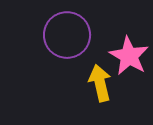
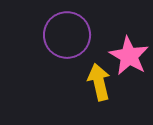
yellow arrow: moved 1 px left, 1 px up
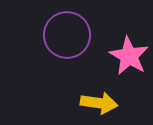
yellow arrow: moved 21 px down; rotated 111 degrees clockwise
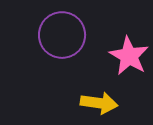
purple circle: moved 5 px left
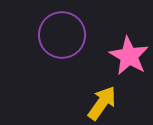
yellow arrow: moved 3 px right; rotated 63 degrees counterclockwise
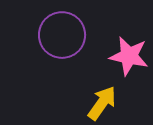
pink star: rotated 18 degrees counterclockwise
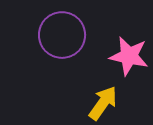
yellow arrow: moved 1 px right
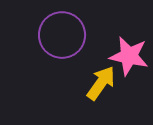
yellow arrow: moved 2 px left, 20 px up
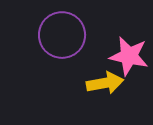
yellow arrow: moved 4 px right; rotated 45 degrees clockwise
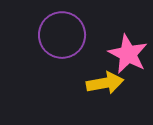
pink star: moved 1 px left, 2 px up; rotated 15 degrees clockwise
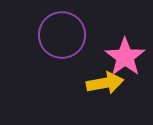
pink star: moved 3 px left, 3 px down; rotated 9 degrees clockwise
